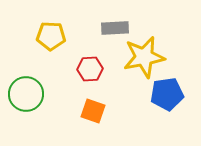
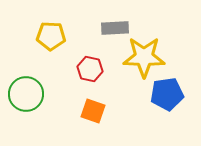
yellow star: rotated 12 degrees clockwise
red hexagon: rotated 15 degrees clockwise
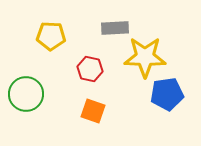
yellow star: moved 1 px right
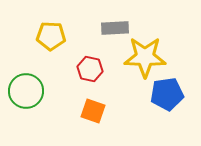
green circle: moved 3 px up
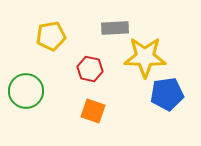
yellow pentagon: rotated 12 degrees counterclockwise
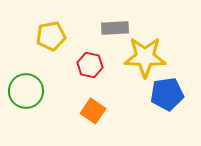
red hexagon: moved 4 px up
orange square: rotated 15 degrees clockwise
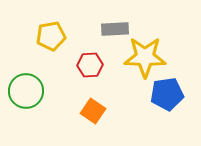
gray rectangle: moved 1 px down
red hexagon: rotated 15 degrees counterclockwise
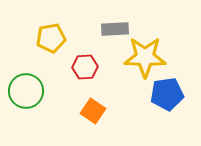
yellow pentagon: moved 2 px down
red hexagon: moved 5 px left, 2 px down
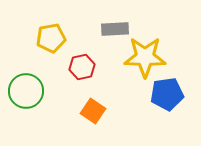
red hexagon: moved 3 px left; rotated 10 degrees counterclockwise
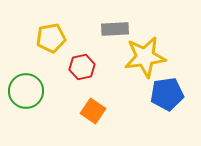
yellow star: rotated 9 degrees counterclockwise
